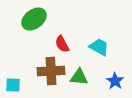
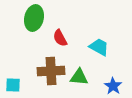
green ellipse: moved 1 px up; rotated 40 degrees counterclockwise
red semicircle: moved 2 px left, 6 px up
blue star: moved 2 px left, 5 px down
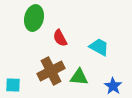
brown cross: rotated 24 degrees counterclockwise
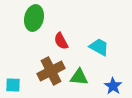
red semicircle: moved 1 px right, 3 px down
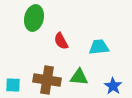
cyan trapezoid: rotated 35 degrees counterclockwise
brown cross: moved 4 px left, 9 px down; rotated 36 degrees clockwise
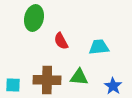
brown cross: rotated 8 degrees counterclockwise
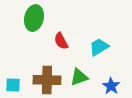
cyan trapezoid: rotated 25 degrees counterclockwise
green triangle: rotated 24 degrees counterclockwise
blue star: moved 2 px left
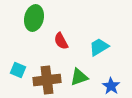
brown cross: rotated 8 degrees counterclockwise
cyan square: moved 5 px right, 15 px up; rotated 21 degrees clockwise
